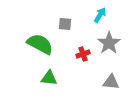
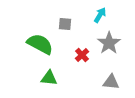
red cross: moved 1 px left, 1 px down; rotated 24 degrees counterclockwise
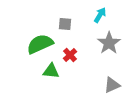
green semicircle: rotated 52 degrees counterclockwise
red cross: moved 12 px left
green triangle: moved 2 px right, 7 px up
gray triangle: moved 1 px right, 3 px down; rotated 30 degrees counterclockwise
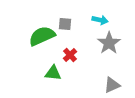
cyan arrow: moved 5 px down; rotated 70 degrees clockwise
green semicircle: moved 2 px right, 8 px up
green triangle: moved 2 px right, 2 px down
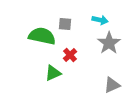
green semicircle: rotated 36 degrees clockwise
green triangle: rotated 30 degrees counterclockwise
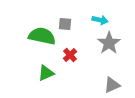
green triangle: moved 7 px left
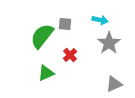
green semicircle: rotated 64 degrees counterclockwise
gray triangle: moved 2 px right, 1 px up
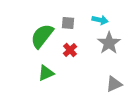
gray square: moved 3 px right, 1 px up
red cross: moved 5 px up
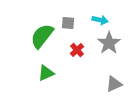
red cross: moved 7 px right
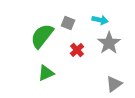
gray square: rotated 16 degrees clockwise
gray triangle: rotated 12 degrees counterclockwise
